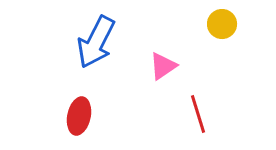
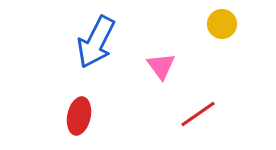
pink triangle: moved 2 px left; rotated 32 degrees counterclockwise
red line: rotated 72 degrees clockwise
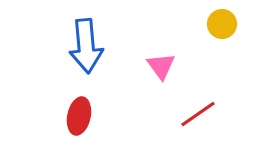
blue arrow: moved 10 px left, 4 px down; rotated 32 degrees counterclockwise
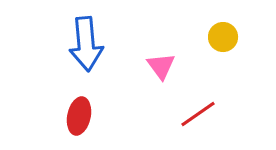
yellow circle: moved 1 px right, 13 px down
blue arrow: moved 2 px up
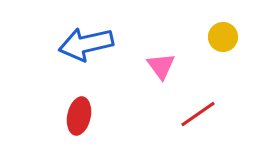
blue arrow: rotated 82 degrees clockwise
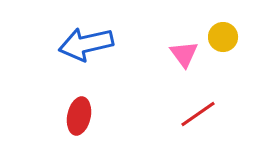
pink triangle: moved 23 px right, 12 px up
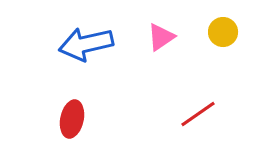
yellow circle: moved 5 px up
pink triangle: moved 23 px left, 17 px up; rotated 32 degrees clockwise
red ellipse: moved 7 px left, 3 px down
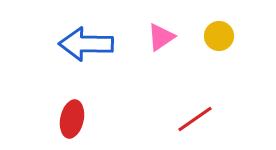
yellow circle: moved 4 px left, 4 px down
blue arrow: rotated 14 degrees clockwise
red line: moved 3 px left, 5 px down
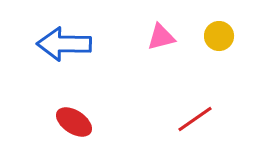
pink triangle: rotated 20 degrees clockwise
blue arrow: moved 22 px left
red ellipse: moved 2 px right, 3 px down; rotated 69 degrees counterclockwise
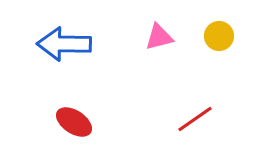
pink triangle: moved 2 px left
